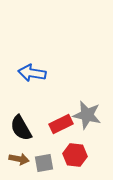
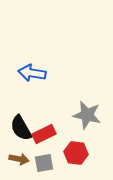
red rectangle: moved 17 px left, 10 px down
red hexagon: moved 1 px right, 2 px up
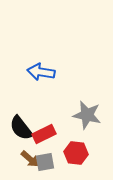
blue arrow: moved 9 px right, 1 px up
black semicircle: rotated 8 degrees counterclockwise
brown arrow: moved 11 px right; rotated 30 degrees clockwise
gray square: moved 1 px right, 1 px up
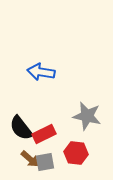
gray star: moved 1 px down
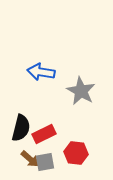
gray star: moved 6 px left, 25 px up; rotated 16 degrees clockwise
black semicircle: rotated 128 degrees counterclockwise
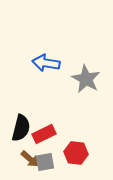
blue arrow: moved 5 px right, 9 px up
gray star: moved 5 px right, 12 px up
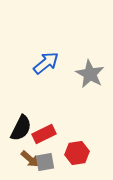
blue arrow: rotated 132 degrees clockwise
gray star: moved 4 px right, 5 px up
black semicircle: rotated 12 degrees clockwise
red hexagon: moved 1 px right; rotated 15 degrees counterclockwise
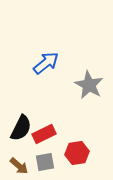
gray star: moved 1 px left, 11 px down
brown arrow: moved 11 px left, 7 px down
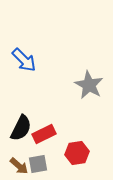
blue arrow: moved 22 px left, 3 px up; rotated 84 degrees clockwise
gray square: moved 7 px left, 2 px down
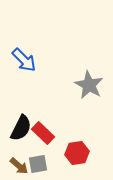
red rectangle: moved 1 px left, 1 px up; rotated 70 degrees clockwise
